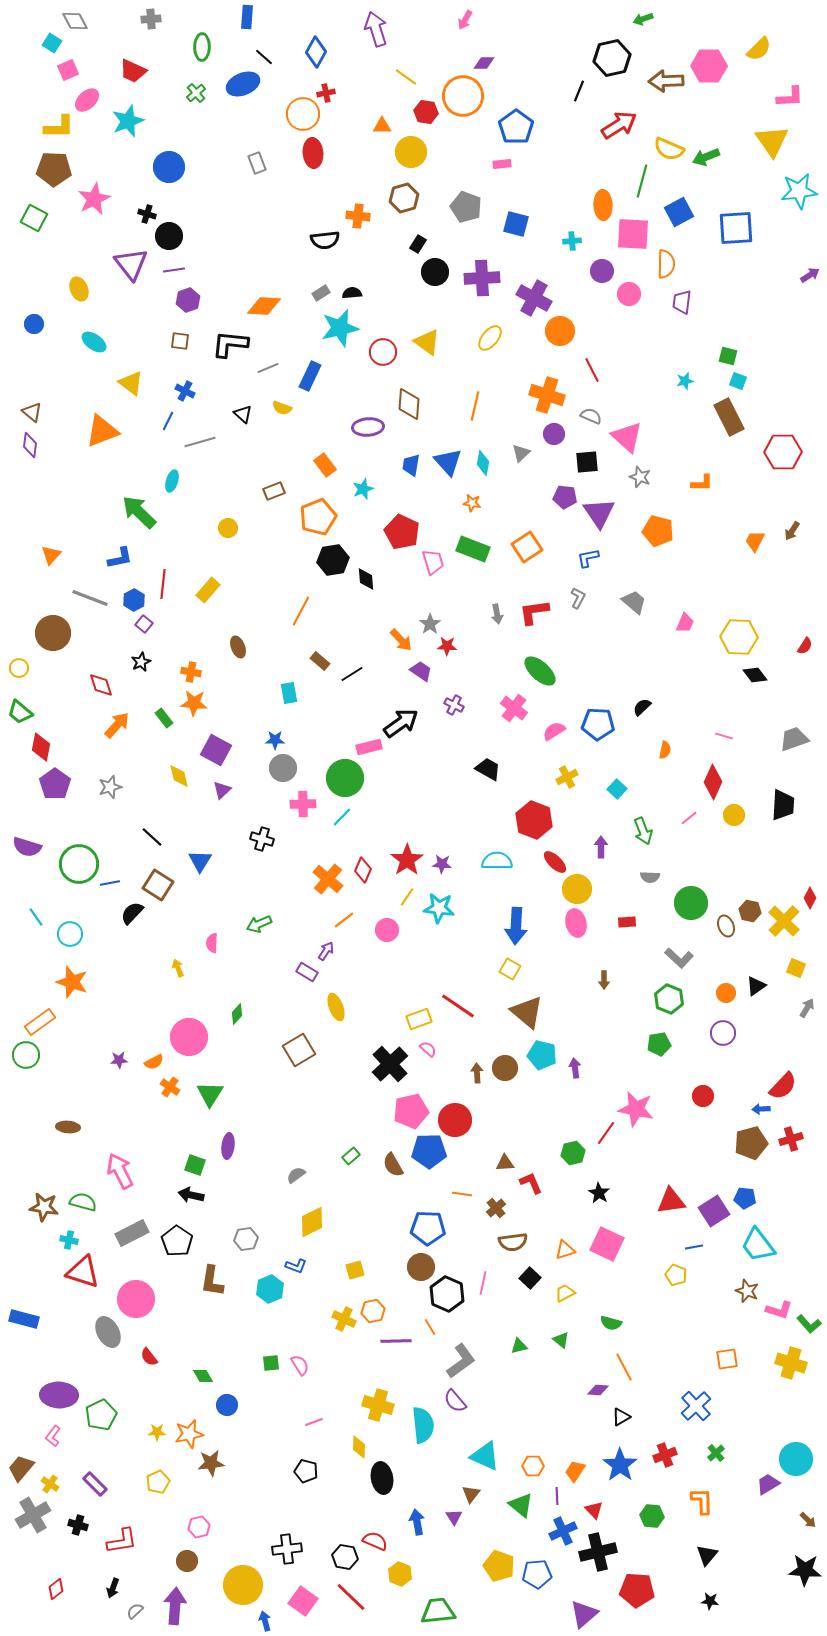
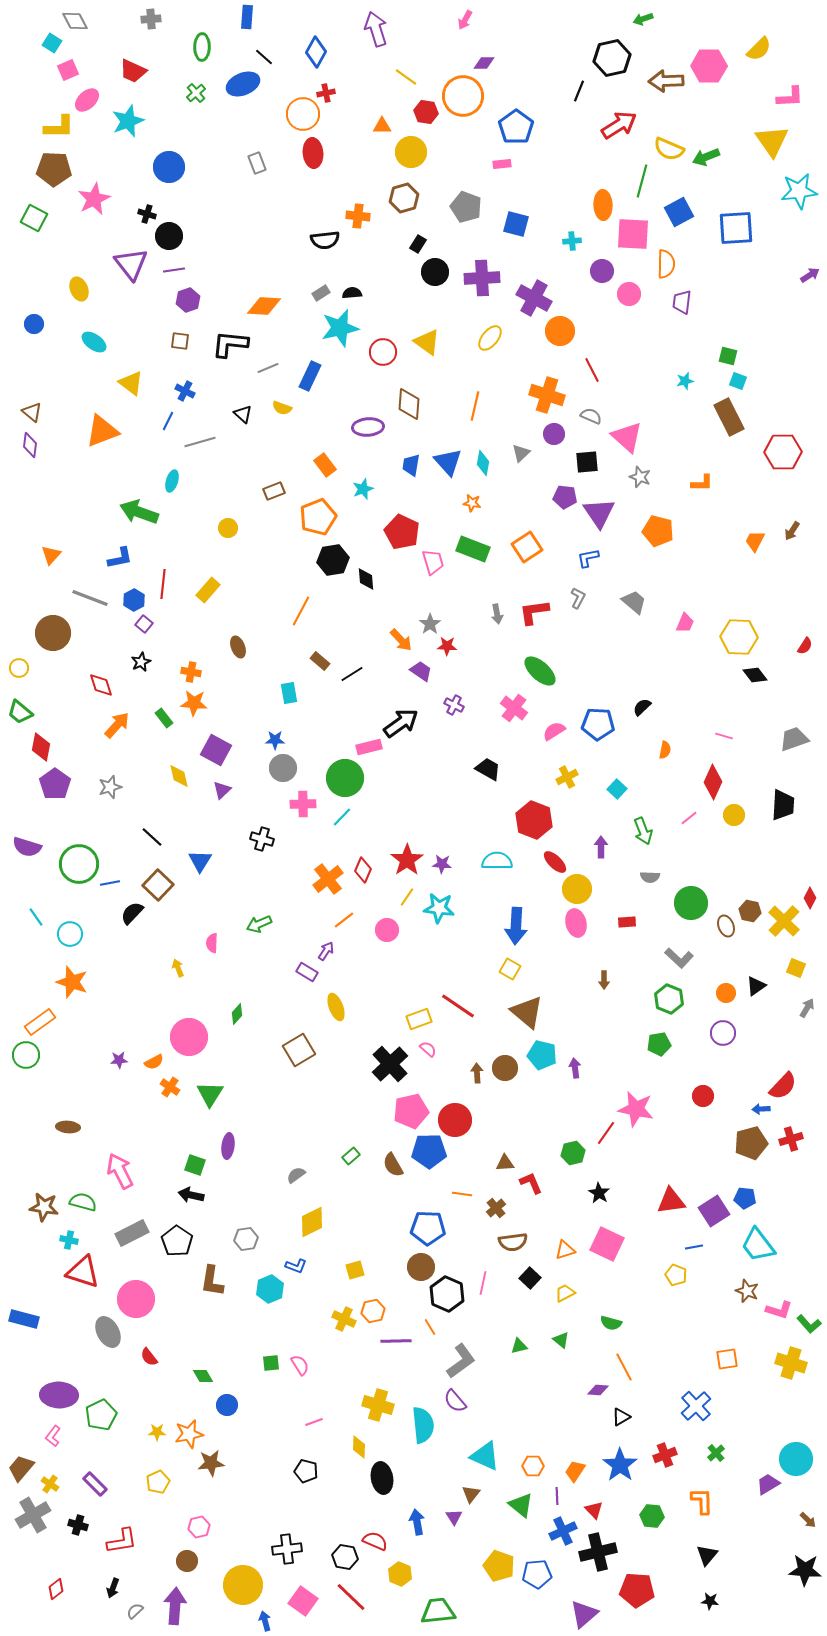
green arrow at (139, 512): rotated 24 degrees counterclockwise
orange cross at (328, 879): rotated 12 degrees clockwise
brown square at (158, 885): rotated 12 degrees clockwise
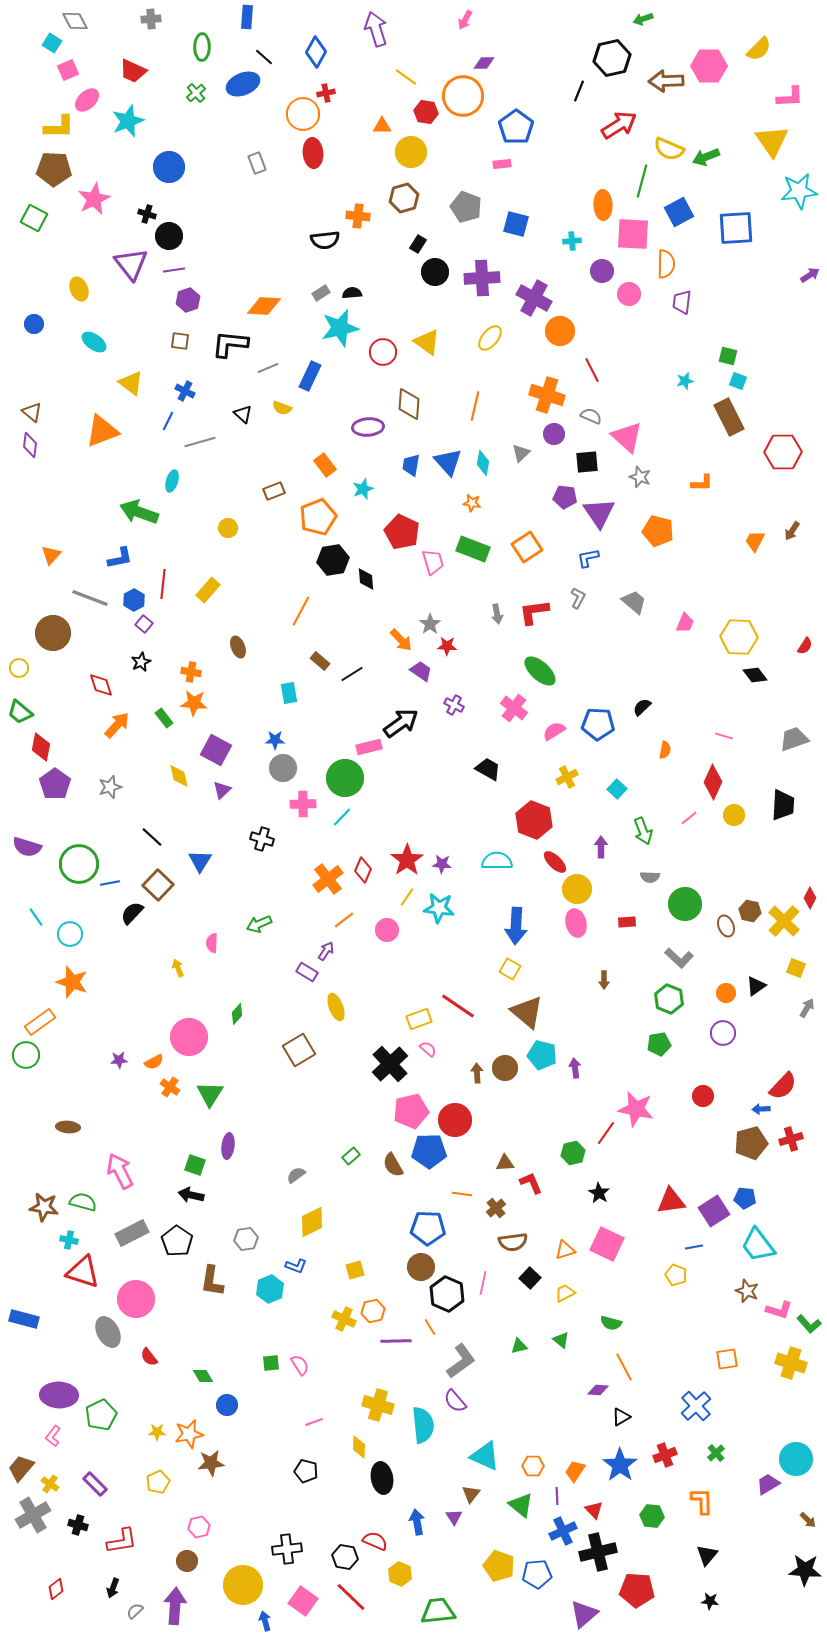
green circle at (691, 903): moved 6 px left, 1 px down
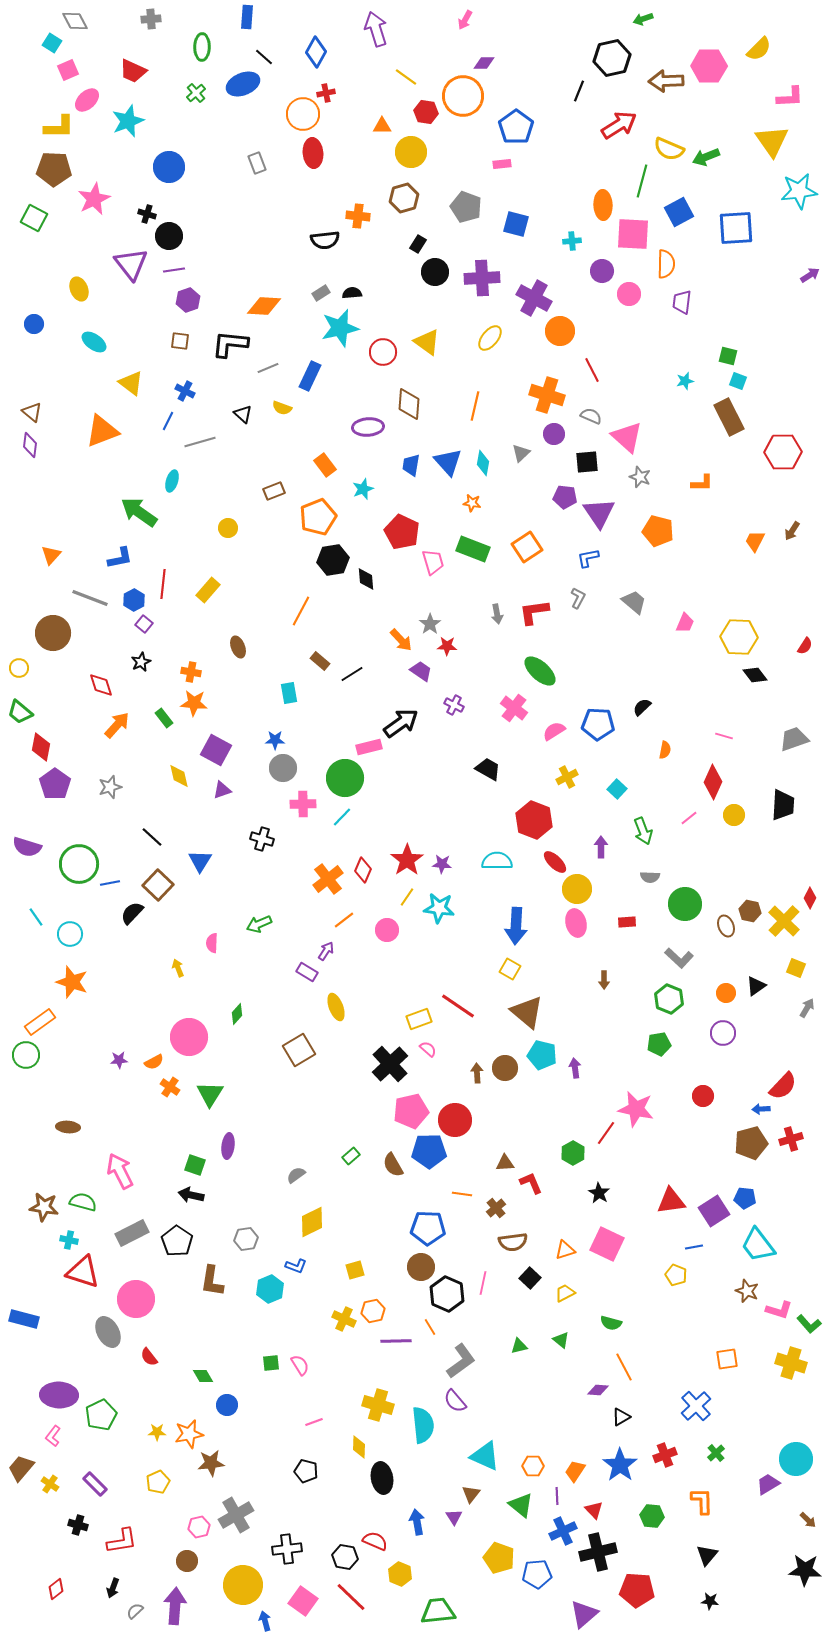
green arrow at (139, 512): rotated 15 degrees clockwise
purple triangle at (222, 790): rotated 24 degrees clockwise
green hexagon at (573, 1153): rotated 15 degrees counterclockwise
gray cross at (33, 1515): moved 203 px right
yellow pentagon at (499, 1566): moved 8 px up
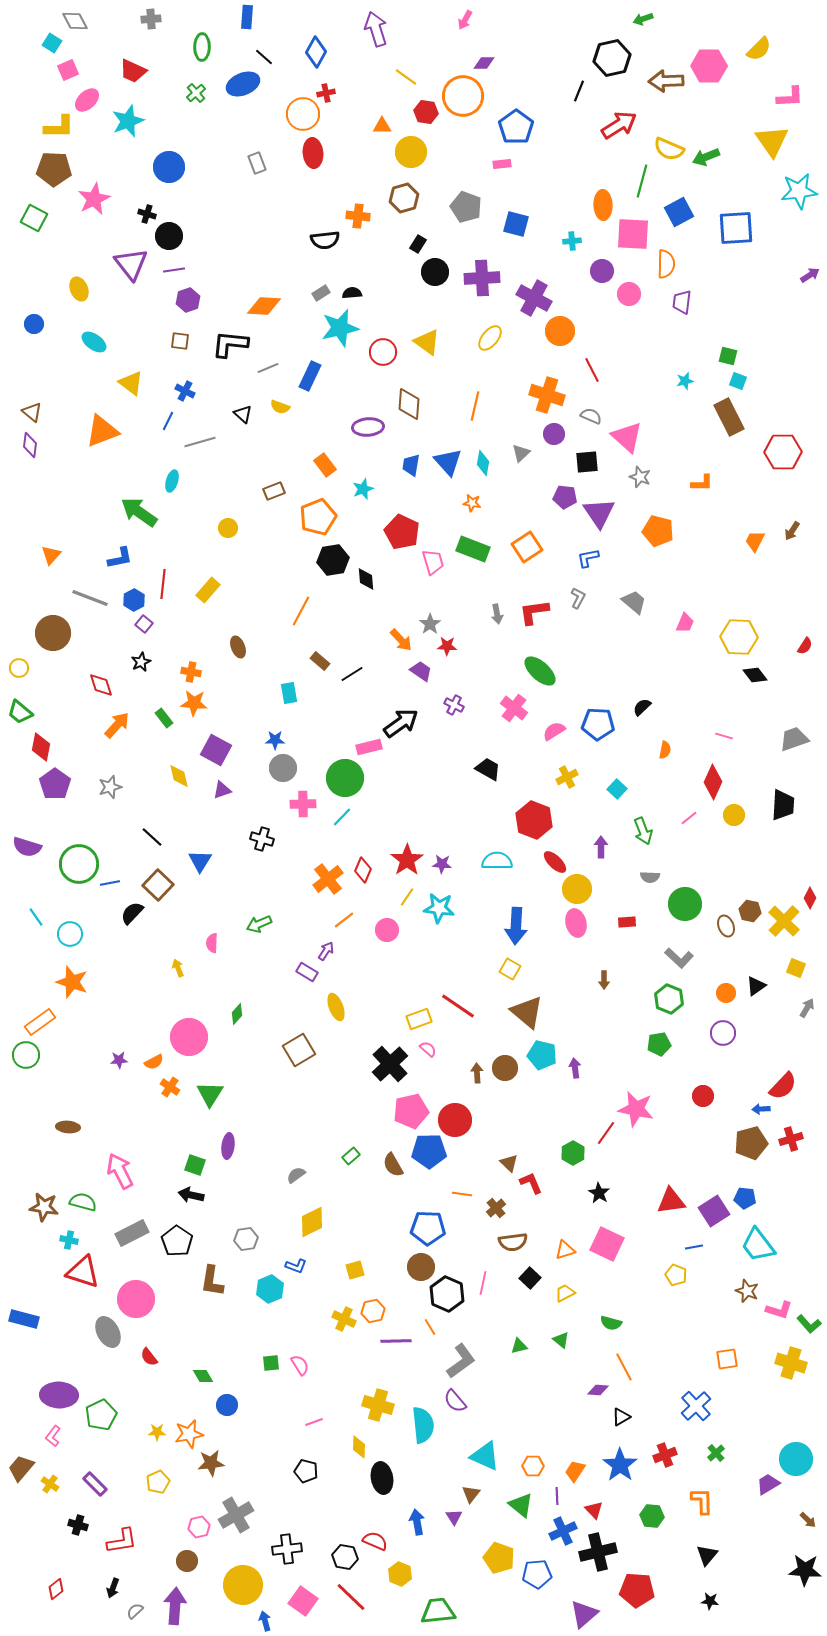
yellow semicircle at (282, 408): moved 2 px left, 1 px up
brown triangle at (505, 1163): moved 4 px right; rotated 48 degrees clockwise
